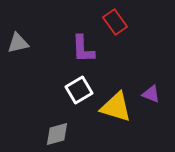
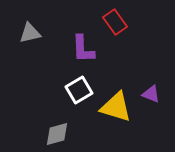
gray triangle: moved 12 px right, 10 px up
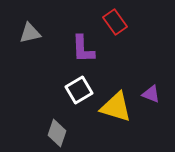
gray diamond: moved 1 px up; rotated 56 degrees counterclockwise
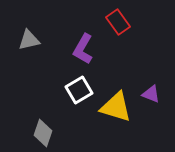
red rectangle: moved 3 px right
gray triangle: moved 1 px left, 7 px down
purple L-shape: rotated 32 degrees clockwise
gray diamond: moved 14 px left
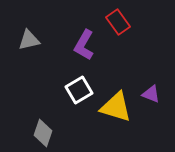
purple L-shape: moved 1 px right, 4 px up
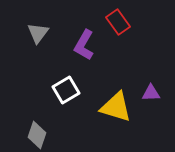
gray triangle: moved 9 px right, 7 px up; rotated 40 degrees counterclockwise
white square: moved 13 px left
purple triangle: moved 1 px up; rotated 24 degrees counterclockwise
gray diamond: moved 6 px left, 2 px down
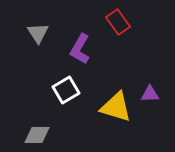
gray triangle: rotated 10 degrees counterclockwise
purple L-shape: moved 4 px left, 4 px down
purple triangle: moved 1 px left, 1 px down
gray diamond: rotated 72 degrees clockwise
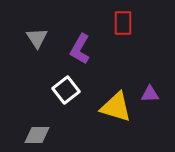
red rectangle: moved 5 px right, 1 px down; rotated 35 degrees clockwise
gray triangle: moved 1 px left, 5 px down
white square: rotated 8 degrees counterclockwise
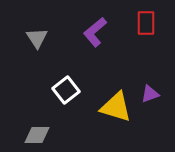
red rectangle: moved 23 px right
purple L-shape: moved 15 px right, 17 px up; rotated 20 degrees clockwise
purple triangle: rotated 18 degrees counterclockwise
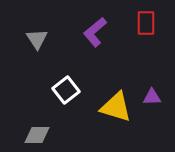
gray triangle: moved 1 px down
purple triangle: moved 2 px right, 3 px down; rotated 18 degrees clockwise
